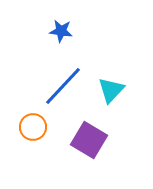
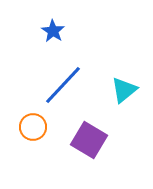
blue star: moved 8 px left; rotated 25 degrees clockwise
blue line: moved 1 px up
cyan triangle: moved 13 px right; rotated 8 degrees clockwise
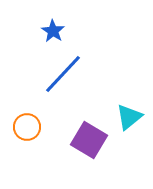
blue line: moved 11 px up
cyan triangle: moved 5 px right, 27 px down
orange circle: moved 6 px left
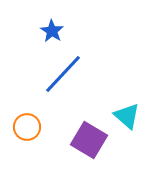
blue star: moved 1 px left
cyan triangle: moved 2 px left, 1 px up; rotated 40 degrees counterclockwise
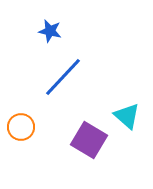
blue star: moved 2 px left; rotated 20 degrees counterclockwise
blue line: moved 3 px down
orange circle: moved 6 px left
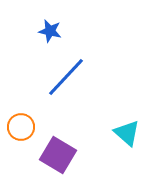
blue line: moved 3 px right
cyan triangle: moved 17 px down
purple square: moved 31 px left, 15 px down
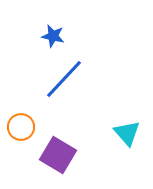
blue star: moved 3 px right, 5 px down
blue line: moved 2 px left, 2 px down
cyan triangle: rotated 8 degrees clockwise
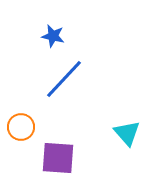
purple square: moved 3 px down; rotated 27 degrees counterclockwise
